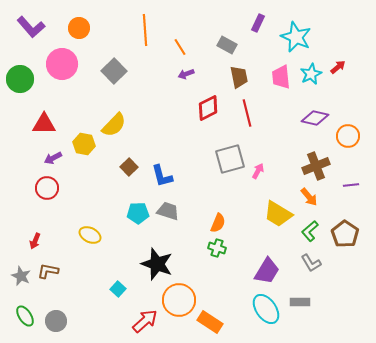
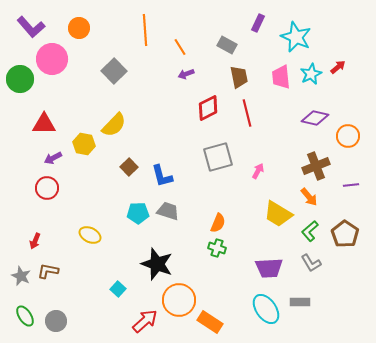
pink circle at (62, 64): moved 10 px left, 5 px up
gray square at (230, 159): moved 12 px left, 2 px up
purple trapezoid at (267, 271): moved 2 px right, 3 px up; rotated 56 degrees clockwise
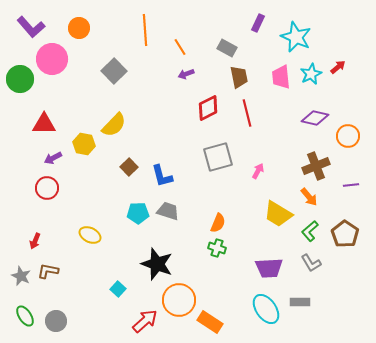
gray rectangle at (227, 45): moved 3 px down
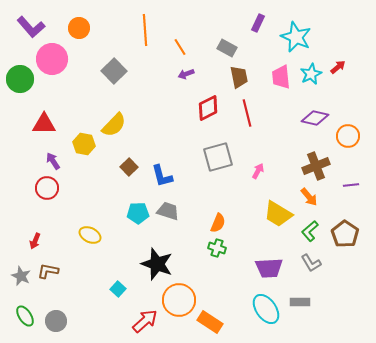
purple arrow at (53, 158): moved 3 px down; rotated 84 degrees clockwise
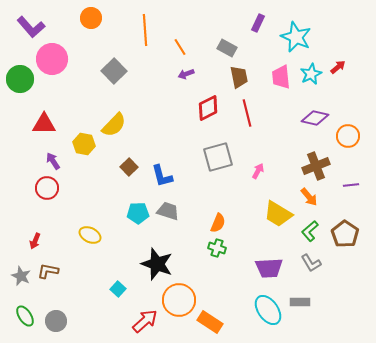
orange circle at (79, 28): moved 12 px right, 10 px up
cyan ellipse at (266, 309): moved 2 px right, 1 px down
